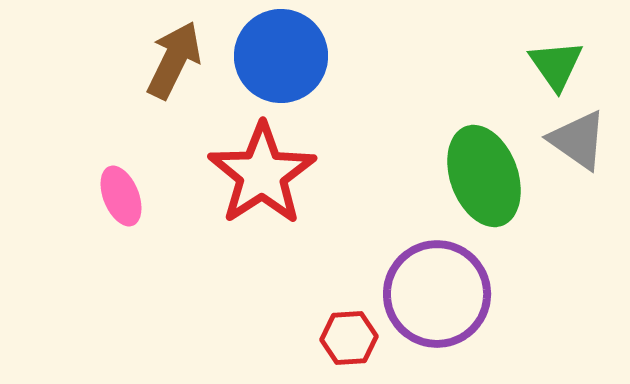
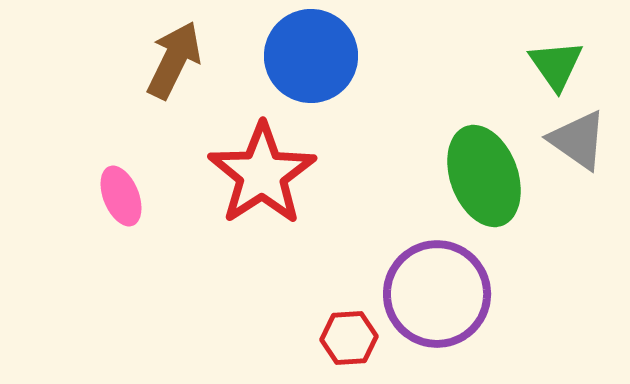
blue circle: moved 30 px right
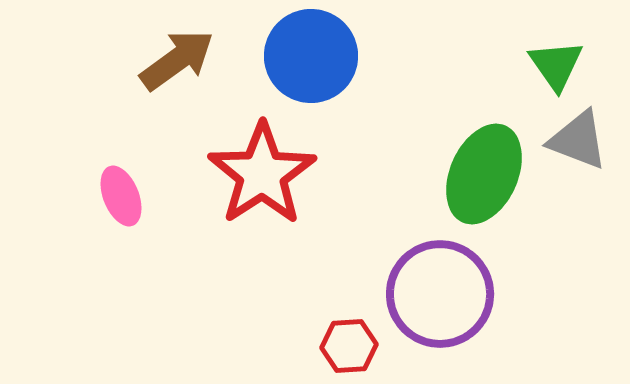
brown arrow: moved 3 px right; rotated 28 degrees clockwise
gray triangle: rotated 14 degrees counterclockwise
green ellipse: moved 2 px up; rotated 44 degrees clockwise
purple circle: moved 3 px right
red hexagon: moved 8 px down
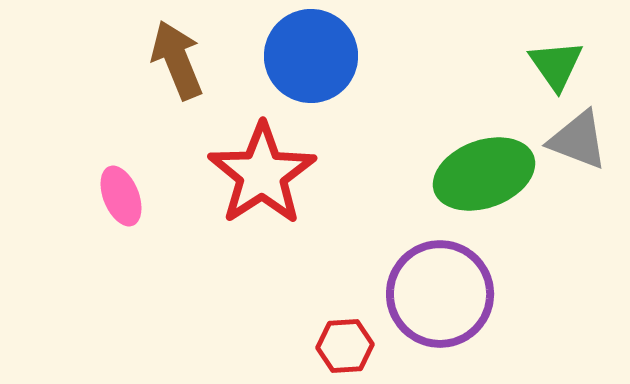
brown arrow: rotated 76 degrees counterclockwise
green ellipse: rotated 46 degrees clockwise
red hexagon: moved 4 px left
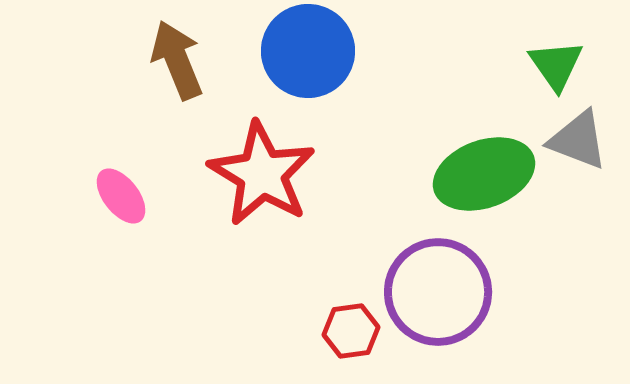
blue circle: moved 3 px left, 5 px up
red star: rotated 8 degrees counterclockwise
pink ellipse: rotated 16 degrees counterclockwise
purple circle: moved 2 px left, 2 px up
red hexagon: moved 6 px right, 15 px up; rotated 4 degrees counterclockwise
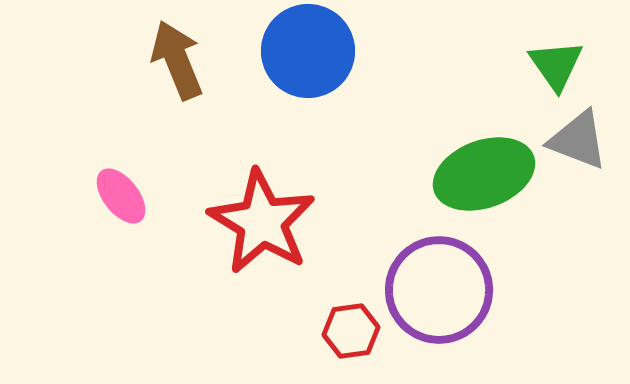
red star: moved 48 px down
purple circle: moved 1 px right, 2 px up
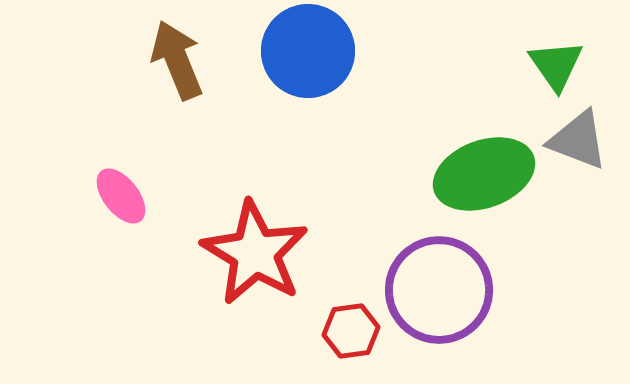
red star: moved 7 px left, 31 px down
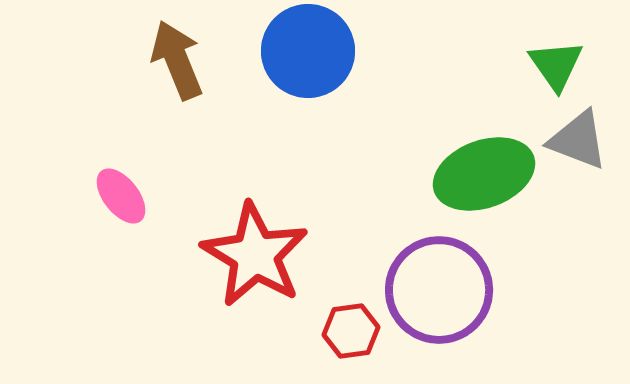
red star: moved 2 px down
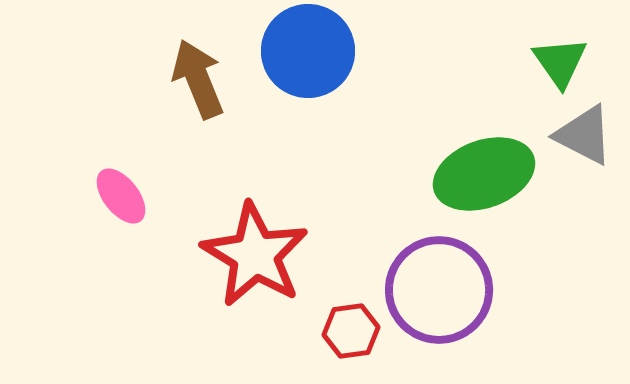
brown arrow: moved 21 px right, 19 px down
green triangle: moved 4 px right, 3 px up
gray triangle: moved 6 px right, 5 px up; rotated 6 degrees clockwise
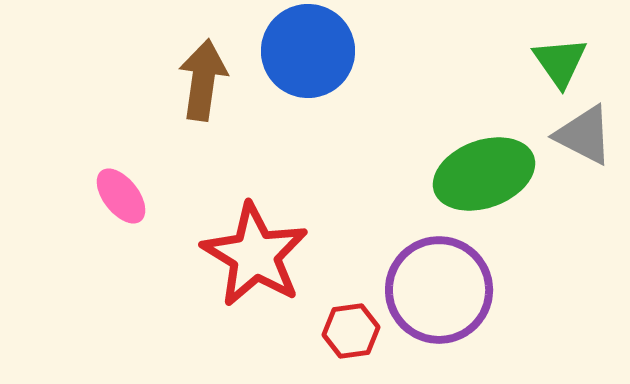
brown arrow: moved 5 px right, 1 px down; rotated 30 degrees clockwise
